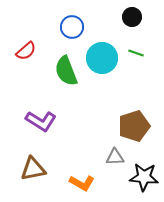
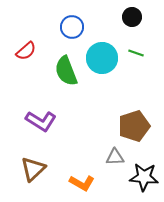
brown triangle: rotated 32 degrees counterclockwise
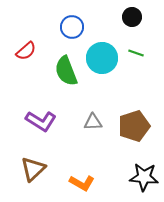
gray triangle: moved 22 px left, 35 px up
